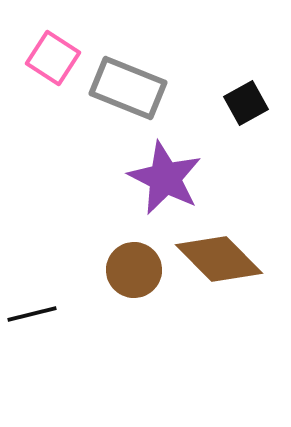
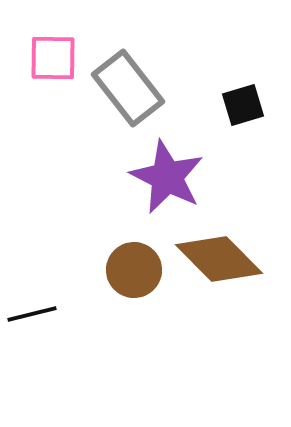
pink square: rotated 32 degrees counterclockwise
gray rectangle: rotated 30 degrees clockwise
black square: moved 3 px left, 2 px down; rotated 12 degrees clockwise
purple star: moved 2 px right, 1 px up
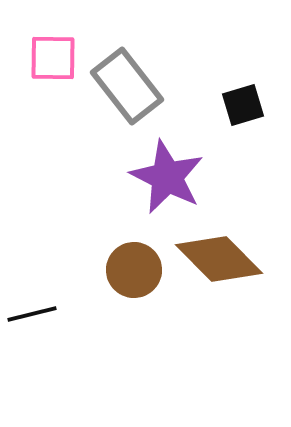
gray rectangle: moved 1 px left, 2 px up
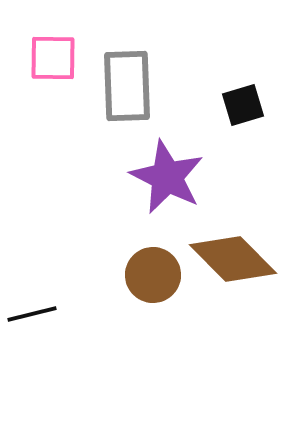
gray rectangle: rotated 36 degrees clockwise
brown diamond: moved 14 px right
brown circle: moved 19 px right, 5 px down
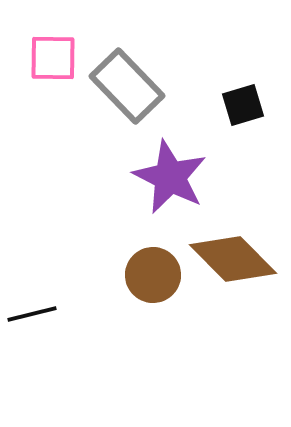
gray rectangle: rotated 42 degrees counterclockwise
purple star: moved 3 px right
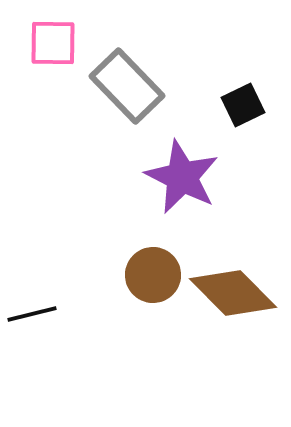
pink square: moved 15 px up
black square: rotated 9 degrees counterclockwise
purple star: moved 12 px right
brown diamond: moved 34 px down
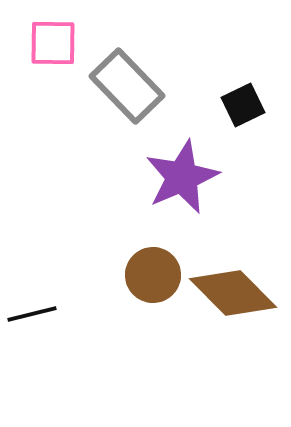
purple star: rotated 22 degrees clockwise
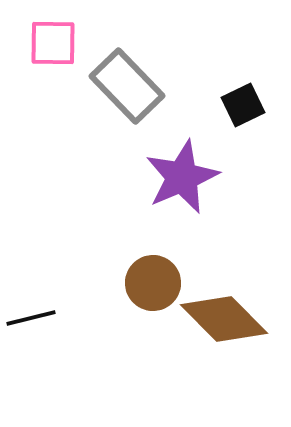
brown circle: moved 8 px down
brown diamond: moved 9 px left, 26 px down
black line: moved 1 px left, 4 px down
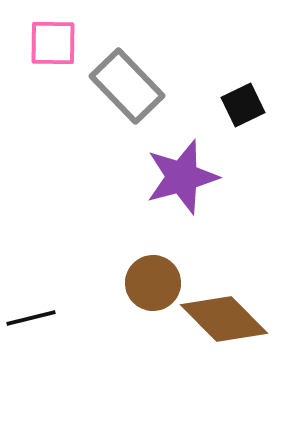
purple star: rotated 8 degrees clockwise
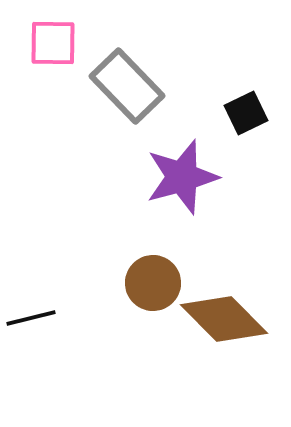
black square: moved 3 px right, 8 px down
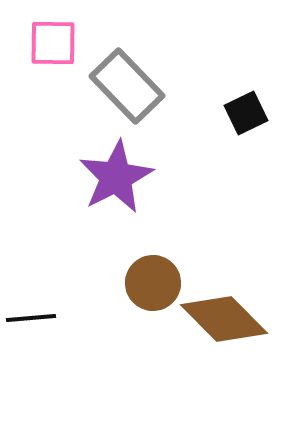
purple star: moved 66 px left; rotated 12 degrees counterclockwise
black line: rotated 9 degrees clockwise
